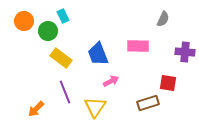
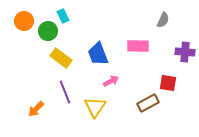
gray semicircle: moved 1 px down
brown rectangle: rotated 10 degrees counterclockwise
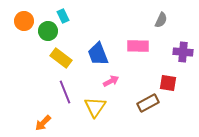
gray semicircle: moved 2 px left
purple cross: moved 2 px left
orange arrow: moved 7 px right, 14 px down
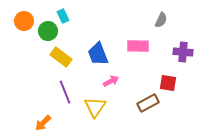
yellow rectangle: moved 1 px up
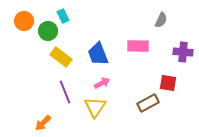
pink arrow: moved 9 px left, 2 px down
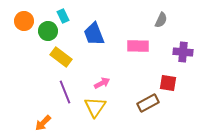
blue trapezoid: moved 4 px left, 20 px up
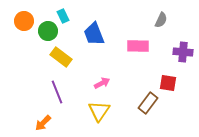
purple line: moved 8 px left
brown rectangle: rotated 25 degrees counterclockwise
yellow triangle: moved 4 px right, 4 px down
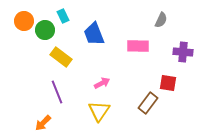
green circle: moved 3 px left, 1 px up
